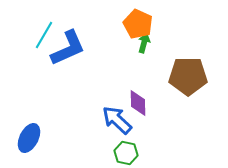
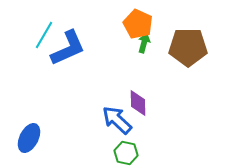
brown pentagon: moved 29 px up
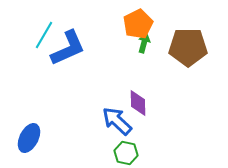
orange pentagon: rotated 20 degrees clockwise
blue arrow: moved 1 px down
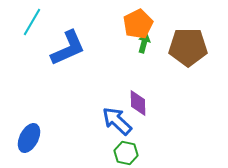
cyan line: moved 12 px left, 13 px up
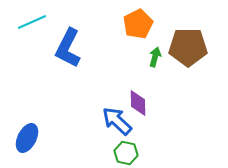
cyan line: rotated 36 degrees clockwise
green arrow: moved 11 px right, 14 px down
blue L-shape: rotated 141 degrees clockwise
blue ellipse: moved 2 px left
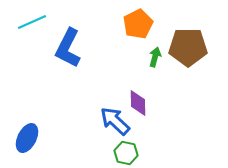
blue arrow: moved 2 px left
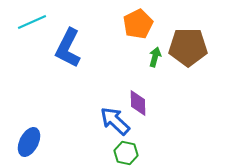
blue ellipse: moved 2 px right, 4 px down
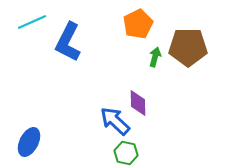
blue L-shape: moved 6 px up
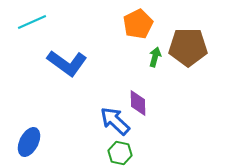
blue L-shape: moved 1 px left, 21 px down; rotated 81 degrees counterclockwise
green hexagon: moved 6 px left
